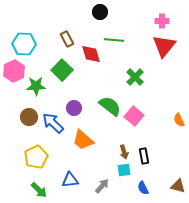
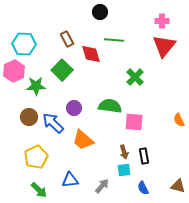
green semicircle: rotated 30 degrees counterclockwise
pink square: moved 6 px down; rotated 36 degrees counterclockwise
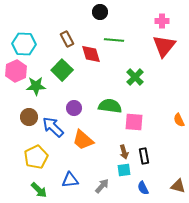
pink hexagon: moved 2 px right
blue arrow: moved 4 px down
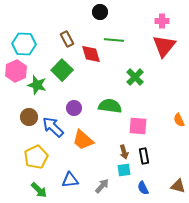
green star: moved 1 px right, 1 px up; rotated 18 degrees clockwise
pink square: moved 4 px right, 4 px down
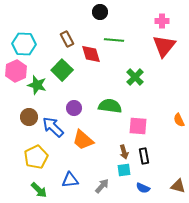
blue semicircle: rotated 40 degrees counterclockwise
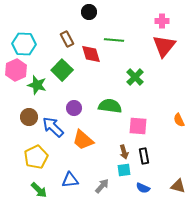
black circle: moved 11 px left
pink hexagon: moved 1 px up
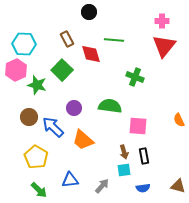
green cross: rotated 24 degrees counterclockwise
yellow pentagon: rotated 15 degrees counterclockwise
blue semicircle: rotated 32 degrees counterclockwise
